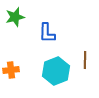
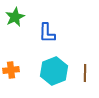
green star: rotated 12 degrees counterclockwise
brown line: moved 13 px down
cyan hexagon: moved 2 px left
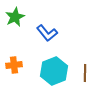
blue L-shape: rotated 40 degrees counterclockwise
orange cross: moved 3 px right, 5 px up
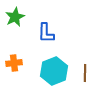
blue L-shape: moved 1 px left; rotated 40 degrees clockwise
orange cross: moved 2 px up
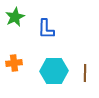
blue L-shape: moved 4 px up
cyan hexagon: rotated 20 degrees clockwise
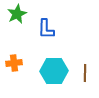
green star: moved 2 px right, 3 px up
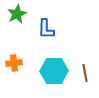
brown line: rotated 12 degrees counterclockwise
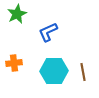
blue L-shape: moved 2 px right, 3 px down; rotated 65 degrees clockwise
brown line: moved 2 px left, 1 px up
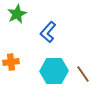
blue L-shape: rotated 25 degrees counterclockwise
orange cross: moved 3 px left, 1 px up
brown line: moved 2 px down; rotated 24 degrees counterclockwise
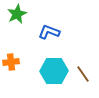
blue L-shape: moved 1 px right; rotated 70 degrees clockwise
